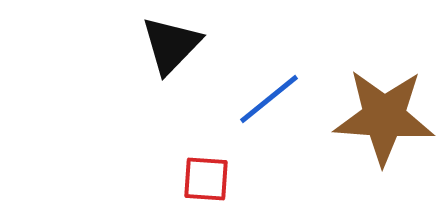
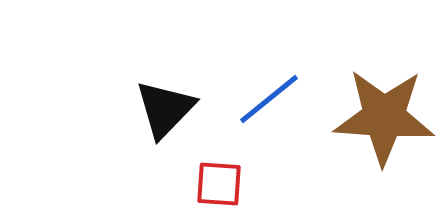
black triangle: moved 6 px left, 64 px down
red square: moved 13 px right, 5 px down
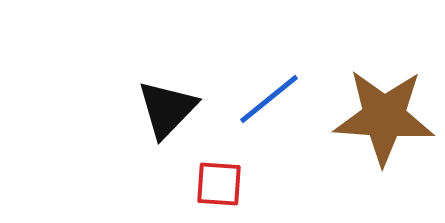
black triangle: moved 2 px right
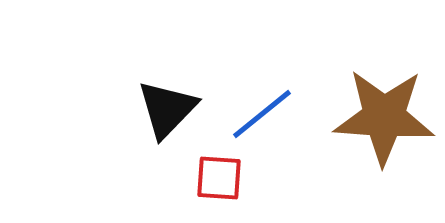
blue line: moved 7 px left, 15 px down
red square: moved 6 px up
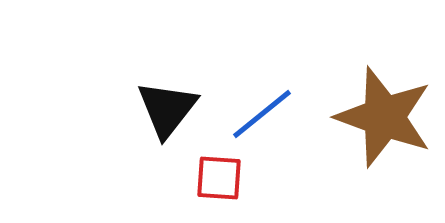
black triangle: rotated 6 degrees counterclockwise
brown star: rotated 16 degrees clockwise
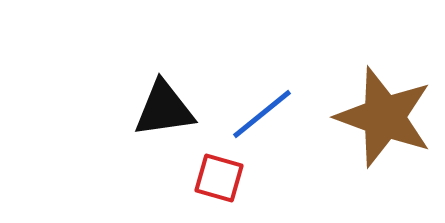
black triangle: moved 3 px left; rotated 44 degrees clockwise
red square: rotated 12 degrees clockwise
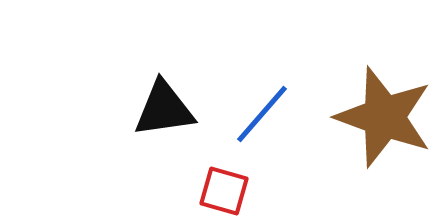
blue line: rotated 10 degrees counterclockwise
red square: moved 5 px right, 13 px down
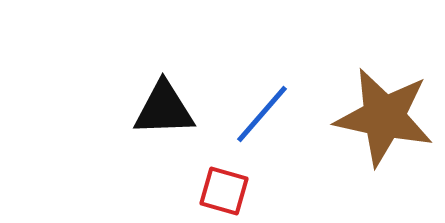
black triangle: rotated 6 degrees clockwise
brown star: rotated 8 degrees counterclockwise
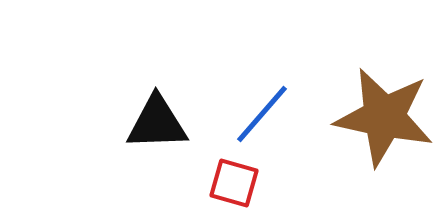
black triangle: moved 7 px left, 14 px down
red square: moved 10 px right, 8 px up
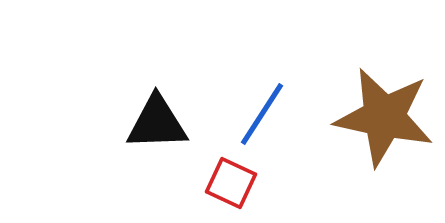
blue line: rotated 8 degrees counterclockwise
red square: moved 3 px left; rotated 9 degrees clockwise
